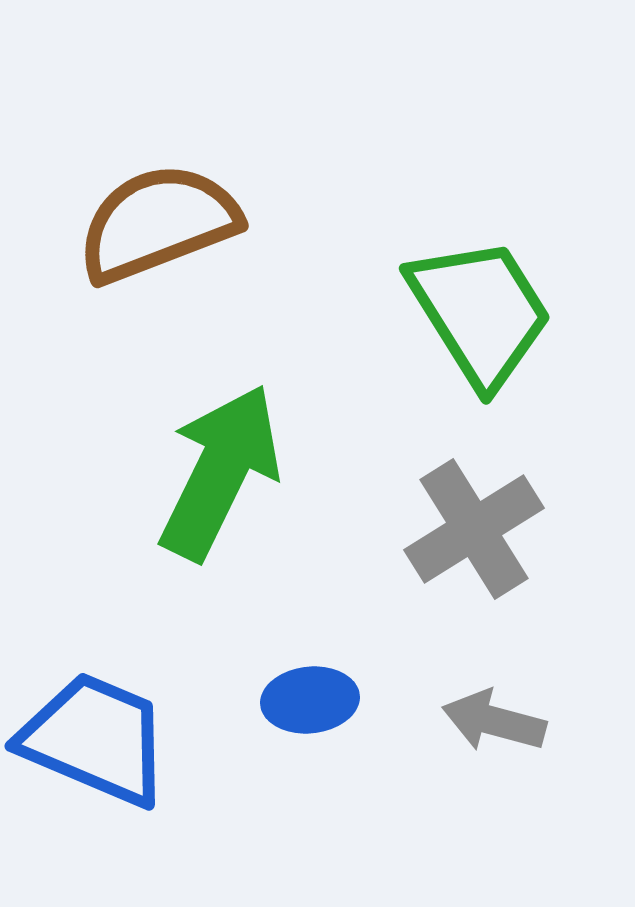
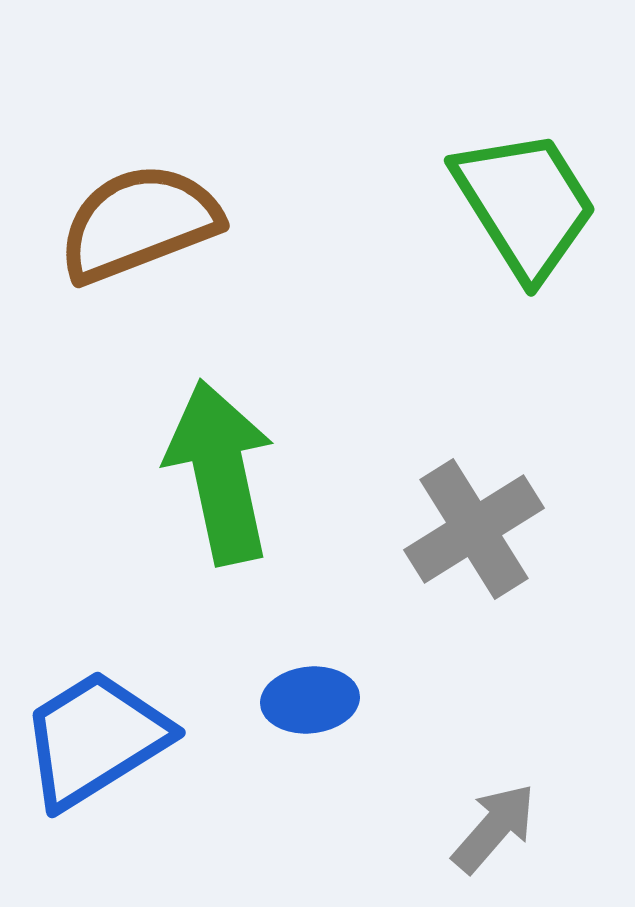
brown semicircle: moved 19 px left
green trapezoid: moved 45 px right, 108 px up
green arrow: rotated 38 degrees counterclockwise
gray arrow: moved 107 px down; rotated 116 degrees clockwise
blue trapezoid: rotated 55 degrees counterclockwise
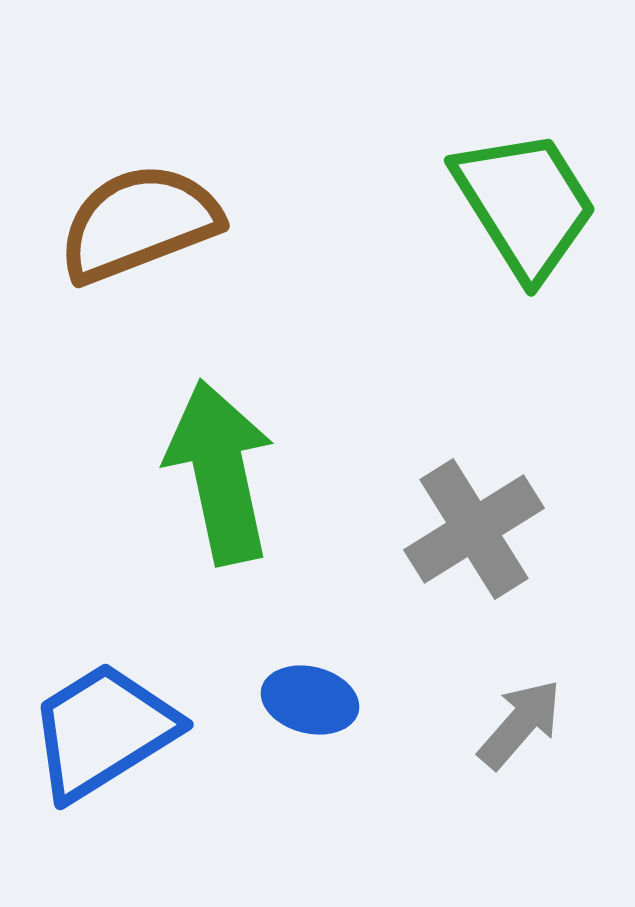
blue ellipse: rotated 20 degrees clockwise
blue trapezoid: moved 8 px right, 8 px up
gray arrow: moved 26 px right, 104 px up
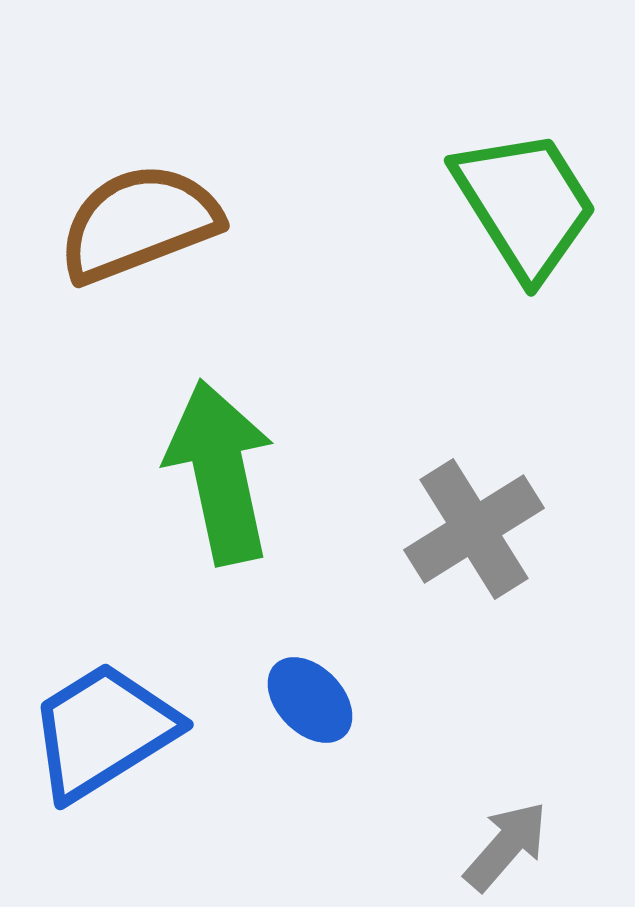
blue ellipse: rotated 32 degrees clockwise
gray arrow: moved 14 px left, 122 px down
